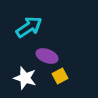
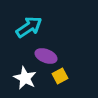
purple ellipse: moved 1 px left
white star: rotated 10 degrees clockwise
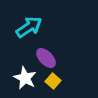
purple ellipse: moved 2 px down; rotated 25 degrees clockwise
yellow square: moved 7 px left, 5 px down; rotated 21 degrees counterclockwise
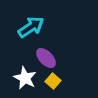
cyan arrow: moved 2 px right
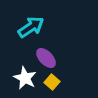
yellow square: moved 1 px left, 1 px down
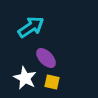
yellow square: rotated 28 degrees counterclockwise
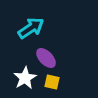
cyan arrow: moved 1 px down
white star: rotated 15 degrees clockwise
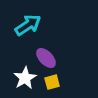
cyan arrow: moved 3 px left, 3 px up
yellow square: rotated 28 degrees counterclockwise
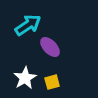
purple ellipse: moved 4 px right, 11 px up
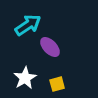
yellow square: moved 5 px right, 2 px down
